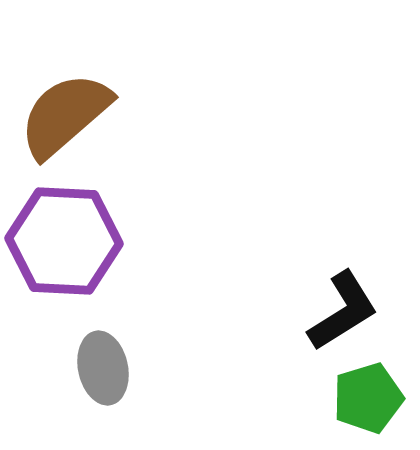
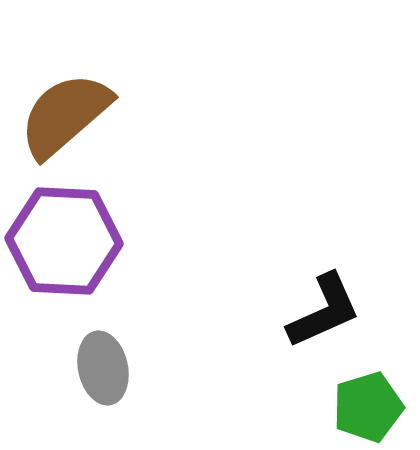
black L-shape: moved 19 px left; rotated 8 degrees clockwise
green pentagon: moved 9 px down
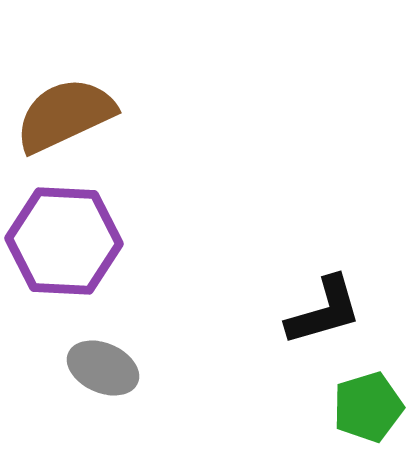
brown semicircle: rotated 16 degrees clockwise
black L-shape: rotated 8 degrees clockwise
gray ellipse: rotated 54 degrees counterclockwise
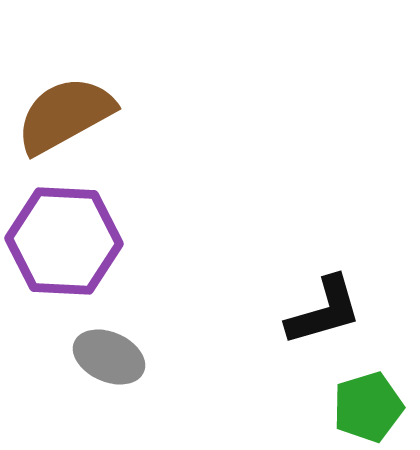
brown semicircle: rotated 4 degrees counterclockwise
gray ellipse: moved 6 px right, 11 px up
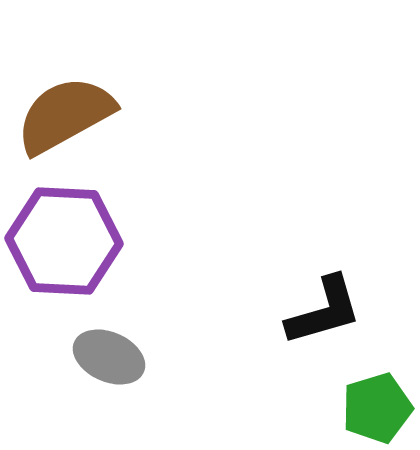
green pentagon: moved 9 px right, 1 px down
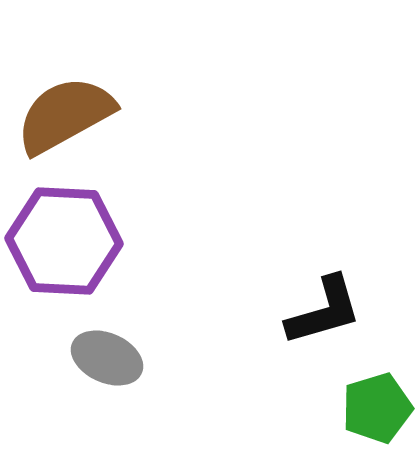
gray ellipse: moved 2 px left, 1 px down
